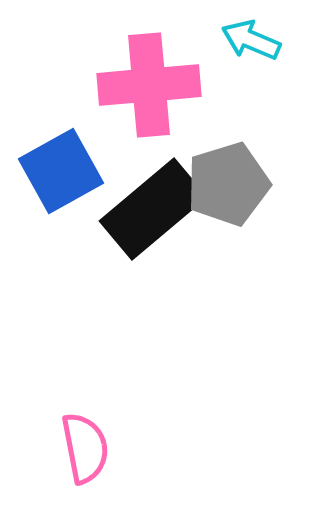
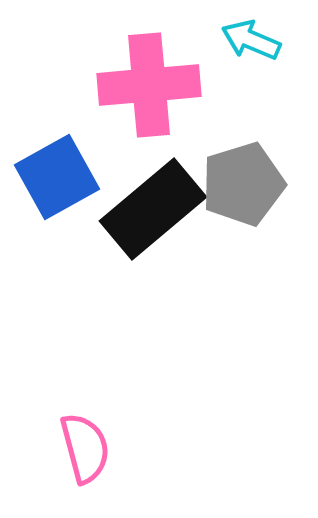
blue square: moved 4 px left, 6 px down
gray pentagon: moved 15 px right
pink semicircle: rotated 4 degrees counterclockwise
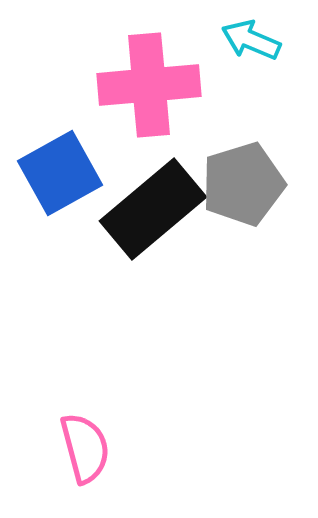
blue square: moved 3 px right, 4 px up
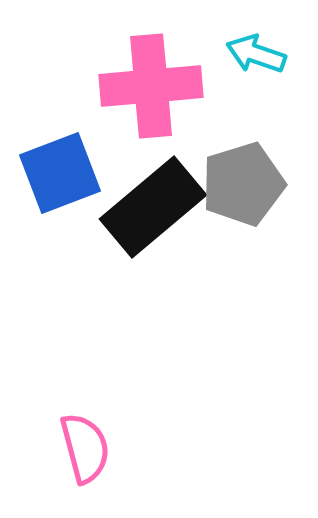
cyan arrow: moved 5 px right, 14 px down; rotated 4 degrees counterclockwise
pink cross: moved 2 px right, 1 px down
blue square: rotated 8 degrees clockwise
black rectangle: moved 2 px up
